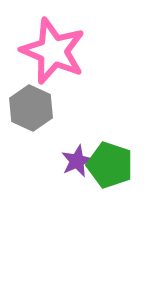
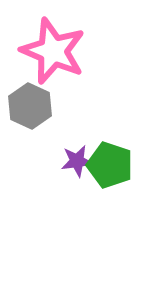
gray hexagon: moved 1 px left, 2 px up
purple star: rotated 16 degrees clockwise
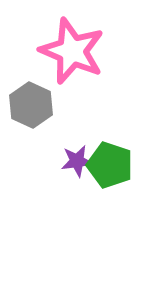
pink star: moved 19 px right
gray hexagon: moved 1 px right, 1 px up
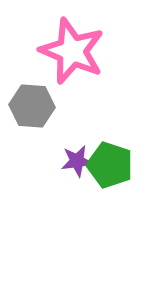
gray hexagon: moved 1 px right, 1 px down; rotated 21 degrees counterclockwise
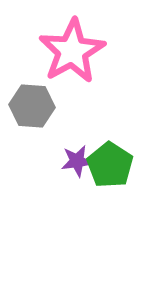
pink star: rotated 20 degrees clockwise
green pentagon: rotated 15 degrees clockwise
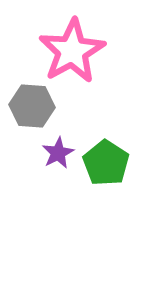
purple star: moved 19 px left, 8 px up; rotated 20 degrees counterclockwise
green pentagon: moved 4 px left, 2 px up
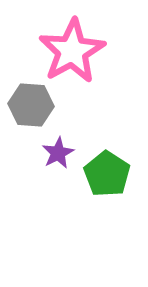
gray hexagon: moved 1 px left, 1 px up
green pentagon: moved 1 px right, 11 px down
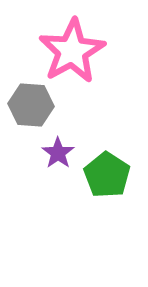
purple star: rotated 8 degrees counterclockwise
green pentagon: moved 1 px down
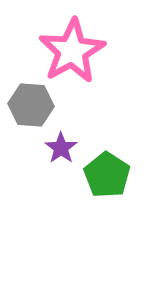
purple star: moved 3 px right, 5 px up
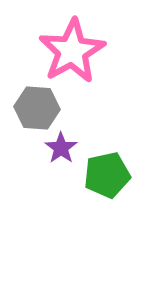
gray hexagon: moved 6 px right, 3 px down
green pentagon: rotated 27 degrees clockwise
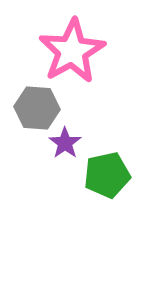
purple star: moved 4 px right, 5 px up
